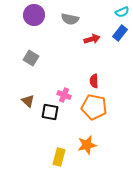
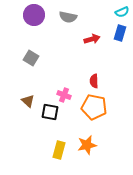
gray semicircle: moved 2 px left, 2 px up
blue rectangle: rotated 21 degrees counterclockwise
yellow rectangle: moved 7 px up
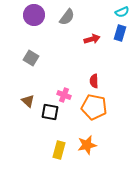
gray semicircle: moved 1 px left; rotated 66 degrees counterclockwise
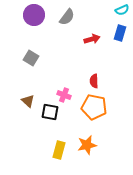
cyan semicircle: moved 2 px up
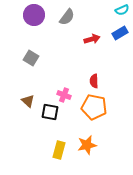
blue rectangle: rotated 42 degrees clockwise
